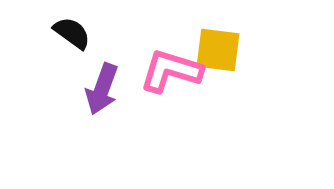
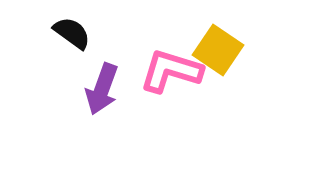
yellow square: rotated 27 degrees clockwise
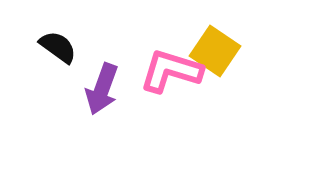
black semicircle: moved 14 px left, 14 px down
yellow square: moved 3 px left, 1 px down
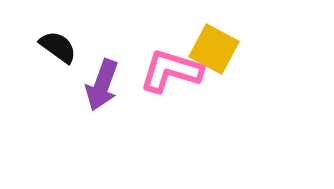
yellow square: moved 1 px left, 2 px up; rotated 6 degrees counterclockwise
purple arrow: moved 4 px up
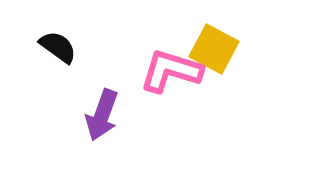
purple arrow: moved 30 px down
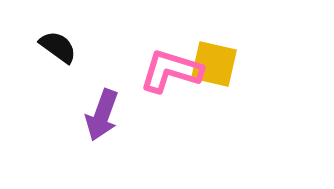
yellow square: moved 15 px down; rotated 15 degrees counterclockwise
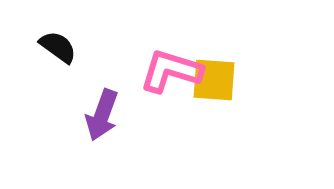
yellow square: moved 16 px down; rotated 9 degrees counterclockwise
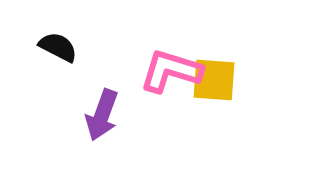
black semicircle: rotated 9 degrees counterclockwise
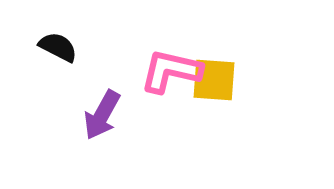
pink L-shape: rotated 4 degrees counterclockwise
purple arrow: rotated 9 degrees clockwise
